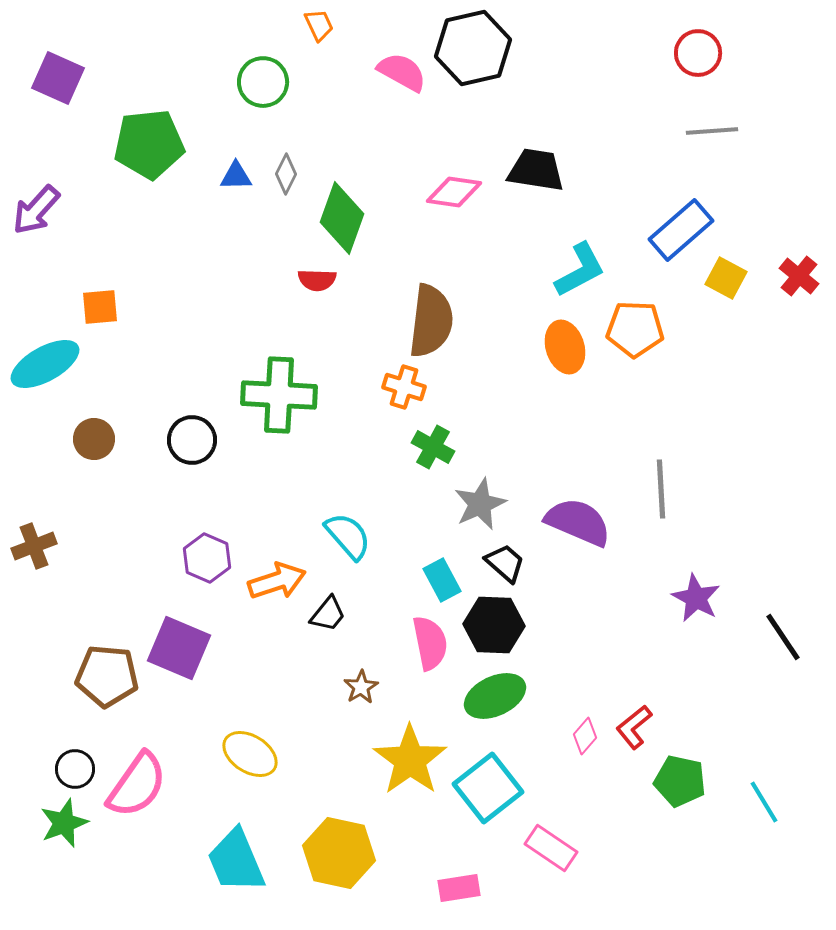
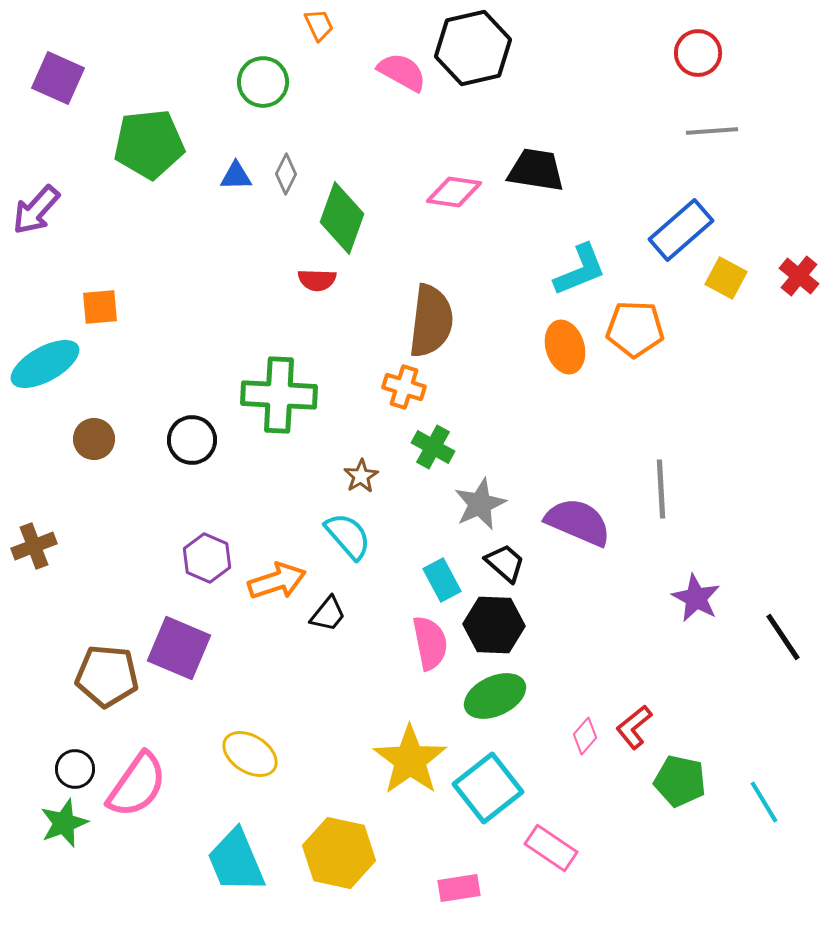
cyan L-shape at (580, 270): rotated 6 degrees clockwise
brown star at (361, 687): moved 211 px up
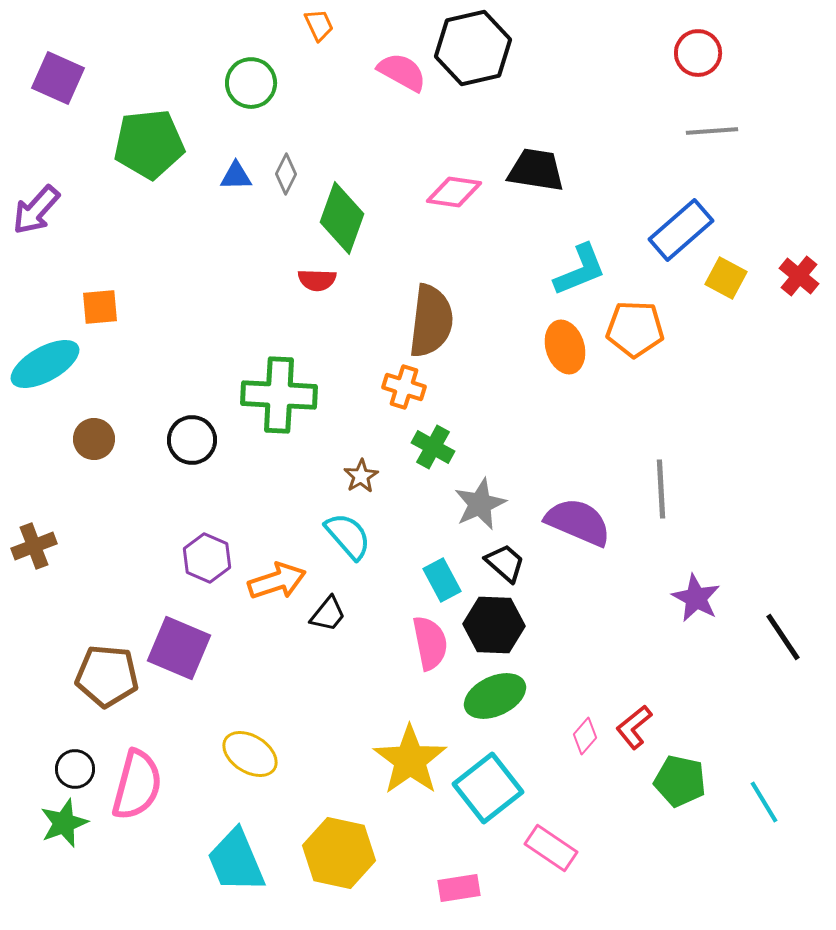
green circle at (263, 82): moved 12 px left, 1 px down
pink semicircle at (137, 785): rotated 20 degrees counterclockwise
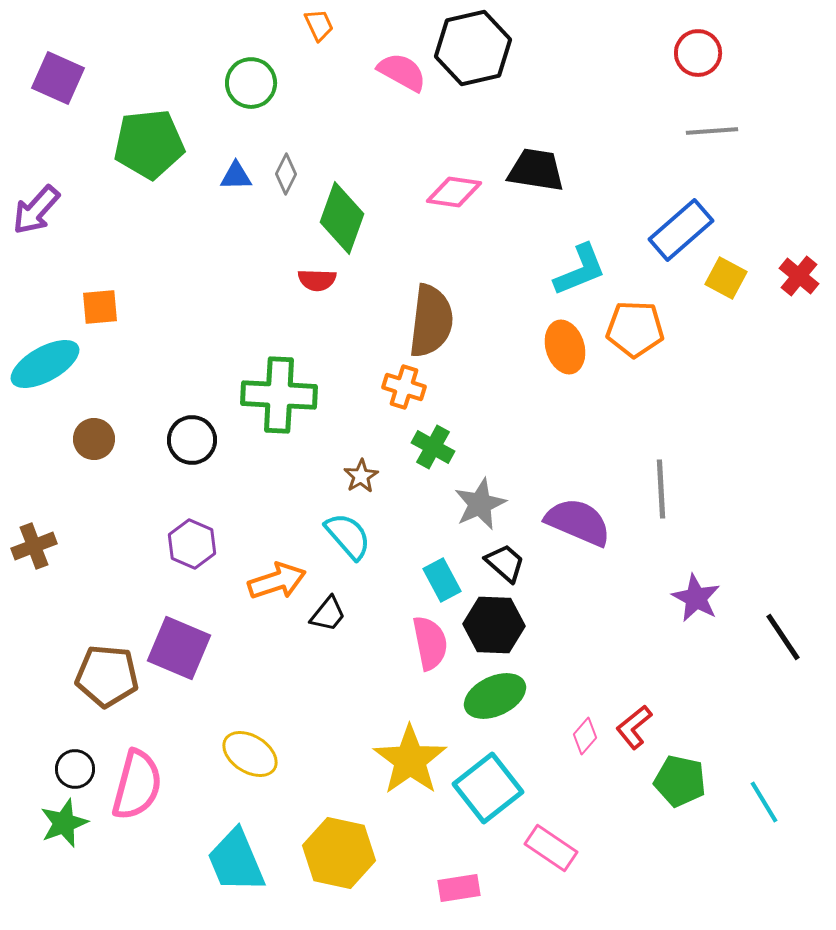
purple hexagon at (207, 558): moved 15 px left, 14 px up
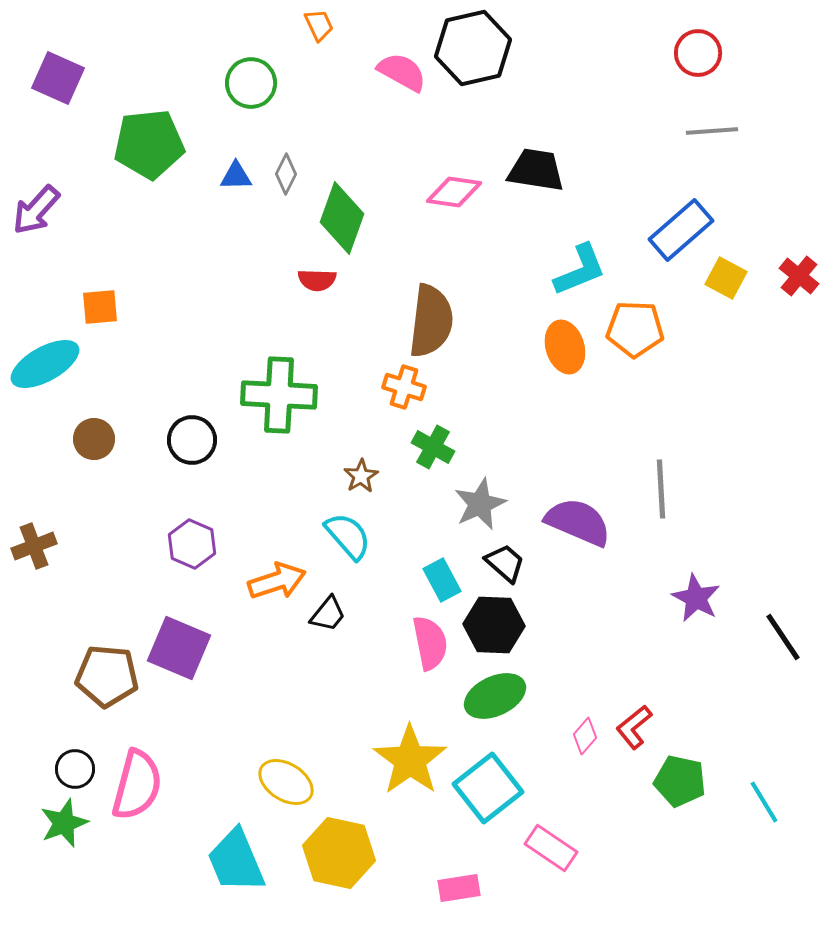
yellow ellipse at (250, 754): moved 36 px right, 28 px down
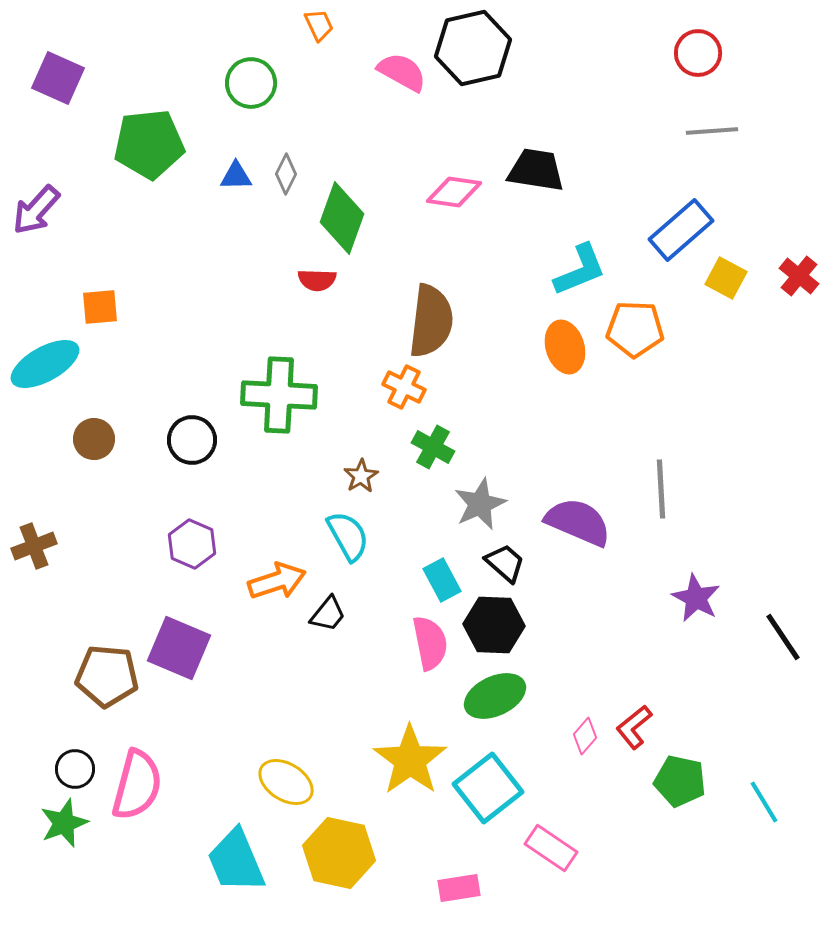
orange cross at (404, 387): rotated 9 degrees clockwise
cyan semicircle at (348, 536): rotated 12 degrees clockwise
